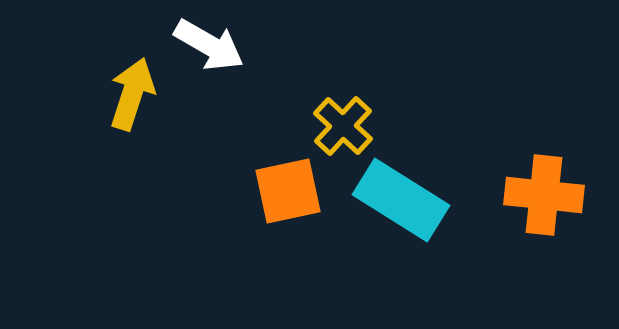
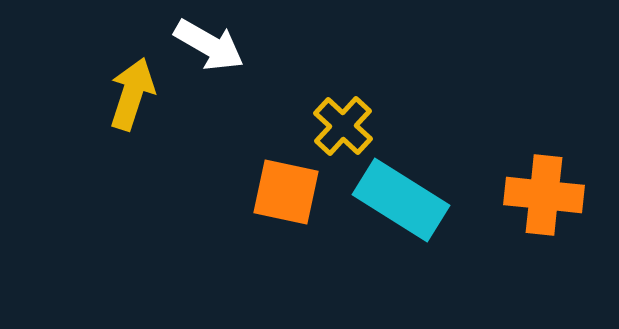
orange square: moved 2 px left, 1 px down; rotated 24 degrees clockwise
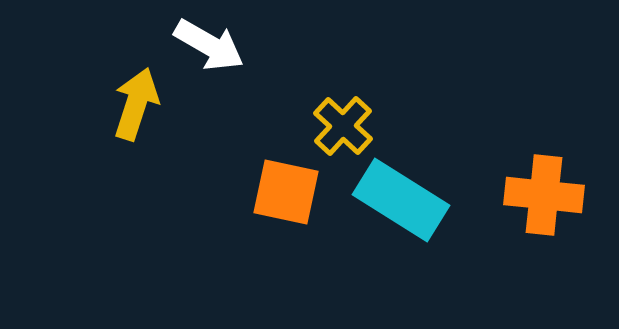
yellow arrow: moved 4 px right, 10 px down
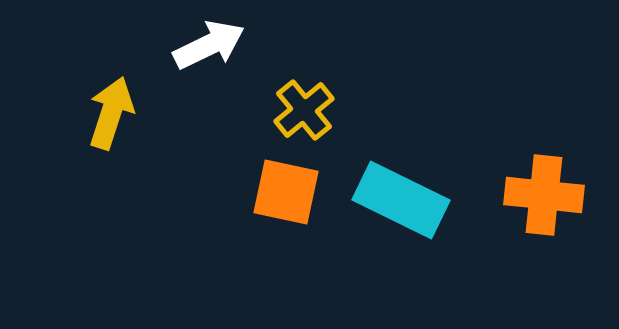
white arrow: rotated 56 degrees counterclockwise
yellow arrow: moved 25 px left, 9 px down
yellow cross: moved 39 px left, 16 px up; rotated 8 degrees clockwise
cyan rectangle: rotated 6 degrees counterclockwise
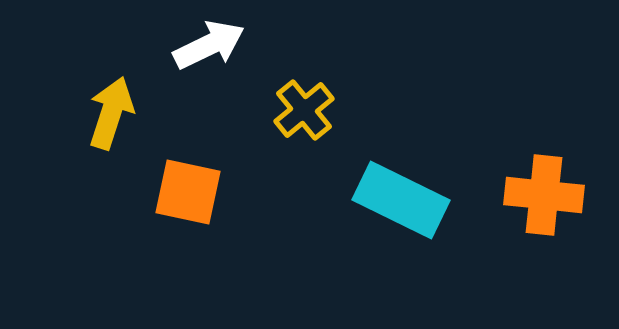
orange square: moved 98 px left
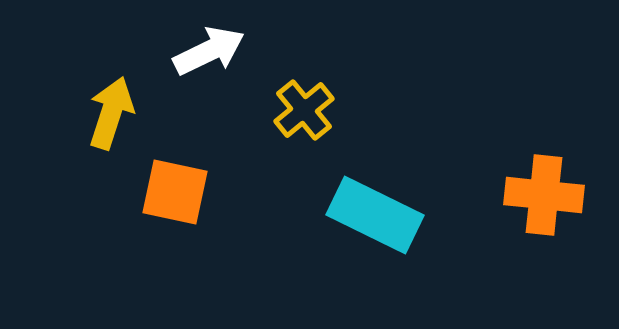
white arrow: moved 6 px down
orange square: moved 13 px left
cyan rectangle: moved 26 px left, 15 px down
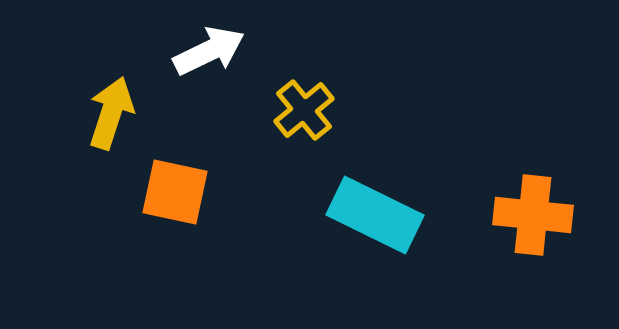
orange cross: moved 11 px left, 20 px down
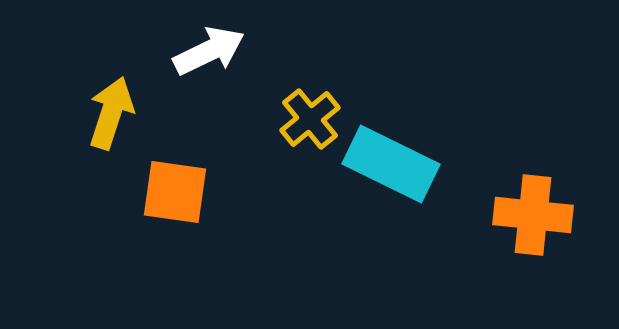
yellow cross: moved 6 px right, 9 px down
orange square: rotated 4 degrees counterclockwise
cyan rectangle: moved 16 px right, 51 px up
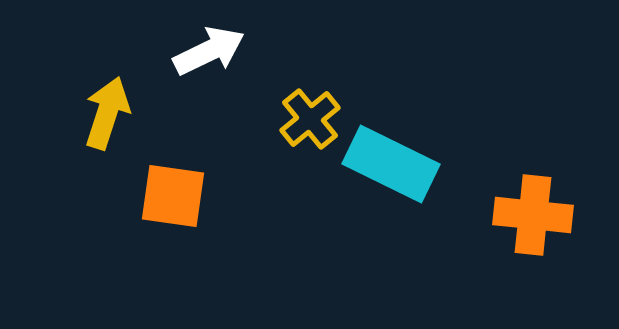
yellow arrow: moved 4 px left
orange square: moved 2 px left, 4 px down
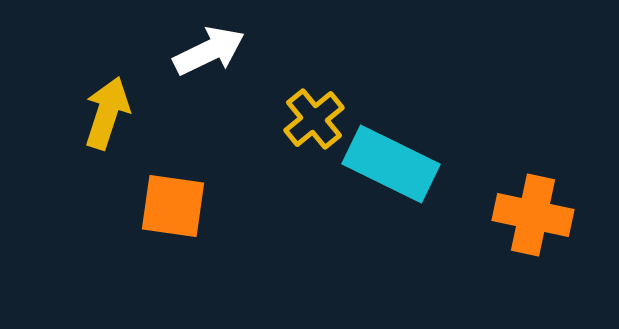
yellow cross: moved 4 px right
orange square: moved 10 px down
orange cross: rotated 6 degrees clockwise
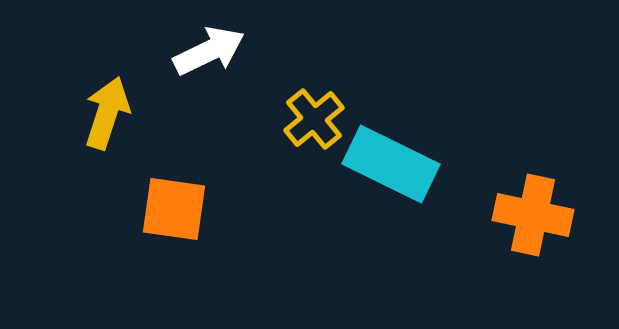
orange square: moved 1 px right, 3 px down
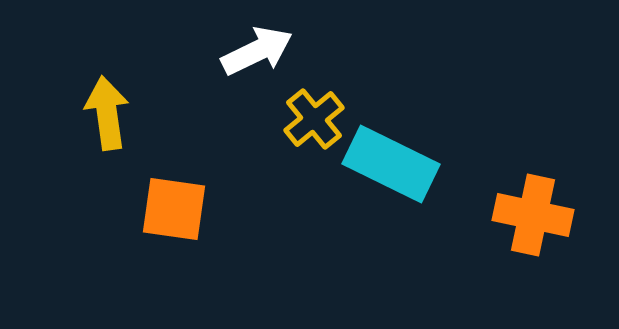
white arrow: moved 48 px right
yellow arrow: rotated 26 degrees counterclockwise
